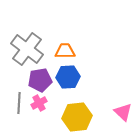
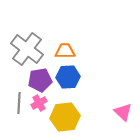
yellow hexagon: moved 12 px left
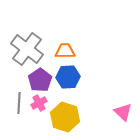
purple pentagon: rotated 25 degrees counterclockwise
yellow hexagon: rotated 24 degrees clockwise
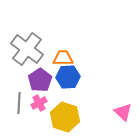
orange trapezoid: moved 2 px left, 7 px down
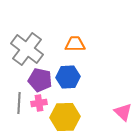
orange trapezoid: moved 12 px right, 14 px up
purple pentagon: rotated 25 degrees counterclockwise
pink cross: rotated 21 degrees clockwise
yellow hexagon: rotated 20 degrees counterclockwise
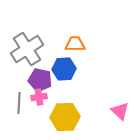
gray cross: rotated 20 degrees clockwise
blue hexagon: moved 4 px left, 8 px up
pink cross: moved 6 px up
pink triangle: moved 3 px left, 1 px up
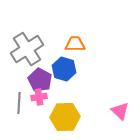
blue hexagon: rotated 20 degrees clockwise
purple pentagon: rotated 15 degrees clockwise
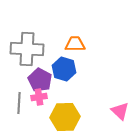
gray cross: rotated 36 degrees clockwise
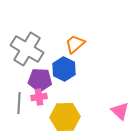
orange trapezoid: rotated 40 degrees counterclockwise
gray cross: rotated 28 degrees clockwise
blue hexagon: rotated 10 degrees clockwise
purple pentagon: rotated 25 degrees counterclockwise
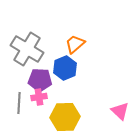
blue hexagon: moved 1 px right, 1 px up; rotated 10 degrees clockwise
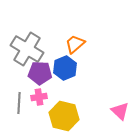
purple pentagon: moved 7 px up
yellow hexagon: moved 1 px left, 1 px up; rotated 16 degrees clockwise
